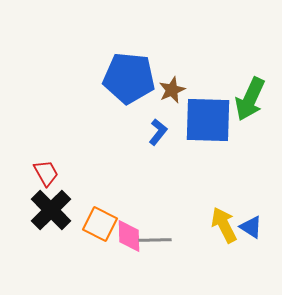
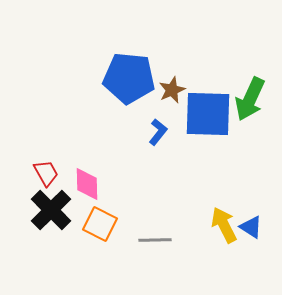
blue square: moved 6 px up
pink diamond: moved 42 px left, 52 px up
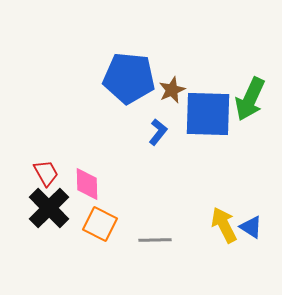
black cross: moved 2 px left, 2 px up
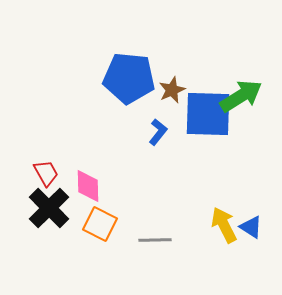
green arrow: moved 9 px left, 3 px up; rotated 147 degrees counterclockwise
pink diamond: moved 1 px right, 2 px down
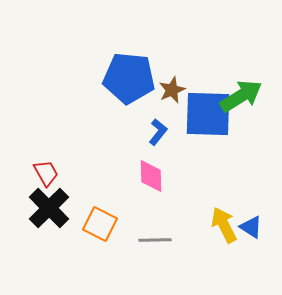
pink diamond: moved 63 px right, 10 px up
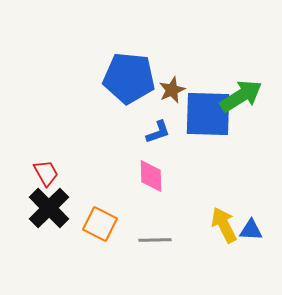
blue L-shape: rotated 32 degrees clockwise
blue triangle: moved 3 px down; rotated 30 degrees counterclockwise
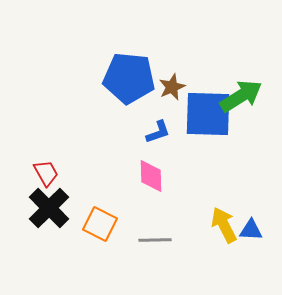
brown star: moved 3 px up
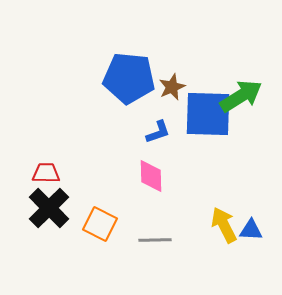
red trapezoid: rotated 60 degrees counterclockwise
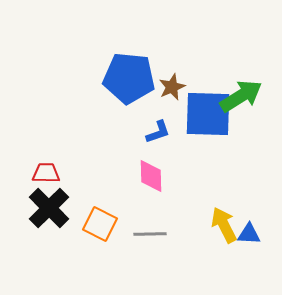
blue triangle: moved 2 px left, 4 px down
gray line: moved 5 px left, 6 px up
